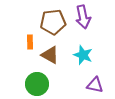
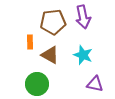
purple triangle: moved 1 px up
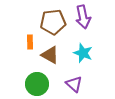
cyan star: moved 2 px up
purple triangle: moved 21 px left; rotated 30 degrees clockwise
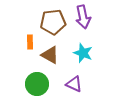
purple triangle: rotated 18 degrees counterclockwise
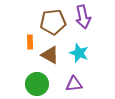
cyan star: moved 4 px left
purple triangle: rotated 30 degrees counterclockwise
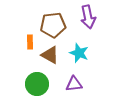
purple arrow: moved 5 px right
brown pentagon: moved 3 px down
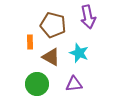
brown pentagon: rotated 20 degrees clockwise
brown triangle: moved 1 px right, 2 px down
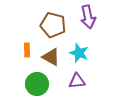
orange rectangle: moved 3 px left, 8 px down
purple triangle: moved 3 px right, 3 px up
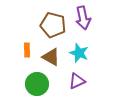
purple arrow: moved 5 px left, 1 px down
purple triangle: rotated 18 degrees counterclockwise
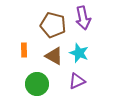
orange rectangle: moved 3 px left
brown triangle: moved 3 px right, 1 px up
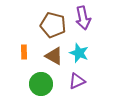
orange rectangle: moved 2 px down
green circle: moved 4 px right
